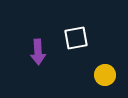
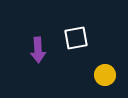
purple arrow: moved 2 px up
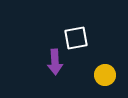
purple arrow: moved 17 px right, 12 px down
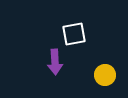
white square: moved 2 px left, 4 px up
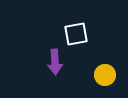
white square: moved 2 px right
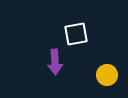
yellow circle: moved 2 px right
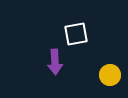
yellow circle: moved 3 px right
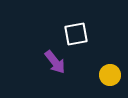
purple arrow: rotated 35 degrees counterclockwise
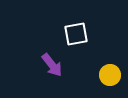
purple arrow: moved 3 px left, 3 px down
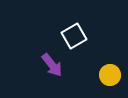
white square: moved 2 px left, 2 px down; rotated 20 degrees counterclockwise
